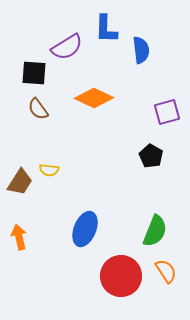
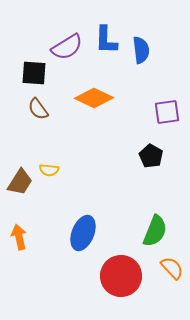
blue L-shape: moved 11 px down
purple square: rotated 8 degrees clockwise
blue ellipse: moved 2 px left, 4 px down
orange semicircle: moved 6 px right, 3 px up; rotated 10 degrees counterclockwise
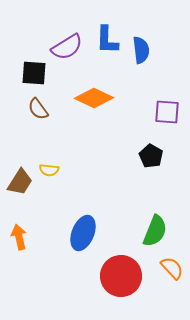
blue L-shape: moved 1 px right
purple square: rotated 12 degrees clockwise
